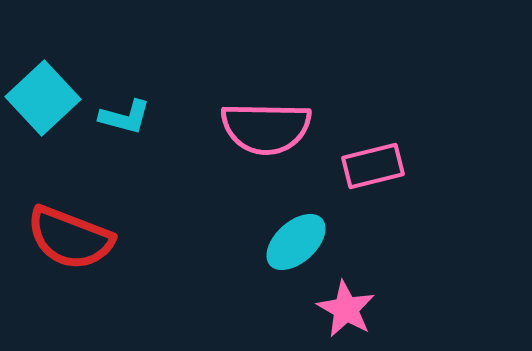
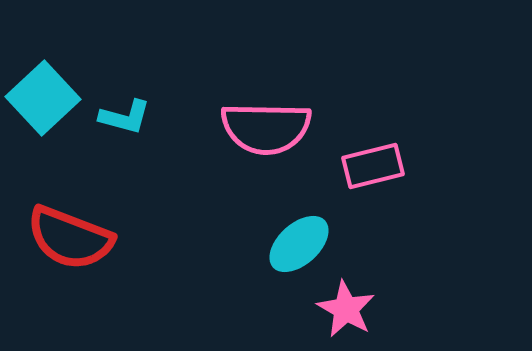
cyan ellipse: moved 3 px right, 2 px down
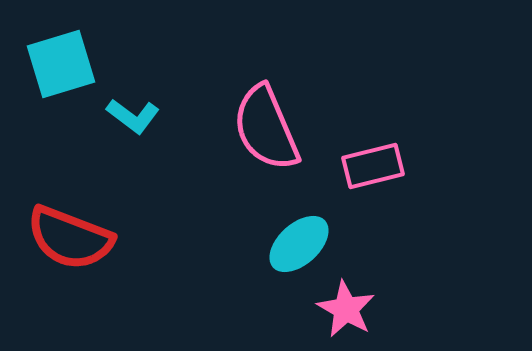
cyan square: moved 18 px right, 34 px up; rotated 26 degrees clockwise
cyan L-shape: moved 8 px right, 1 px up; rotated 22 degrees clockwise
pink semicircle: rotated 66 degrees clockwise
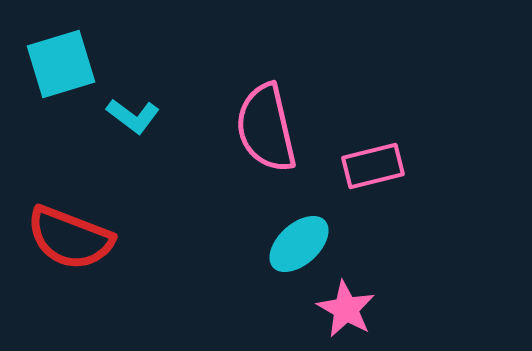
pink semicircle: rotated 10 degrees clockwise
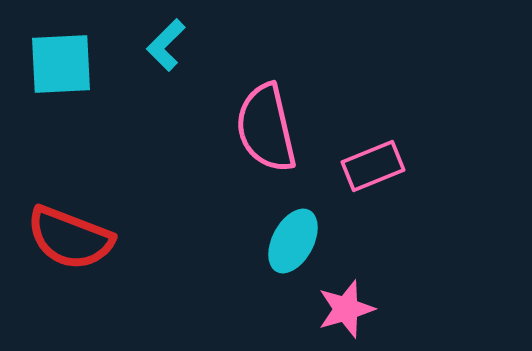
cyan square: rotated 14 degrees clockwise
cyan L-shape: moved 33 px right, 71 px up; rotated 98 degrees clockwise
pink rectangle: rotated 8 degrees counterclockwise
cyan ellipse: moved 6 px left, 3 px up; rotated 20 degrees counterclockwise
pink star: rotated 26 degrees clockwise
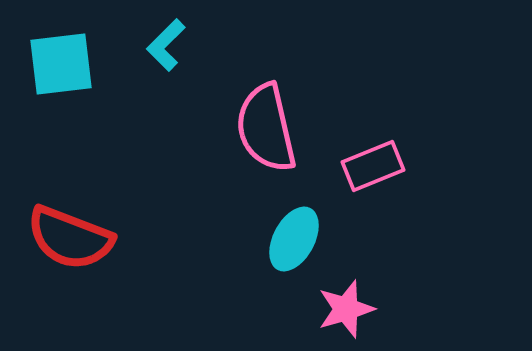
cyan square: rotated 4 degrees counterclockwise
cyan ellipse: moved 1 px right, 2 px up
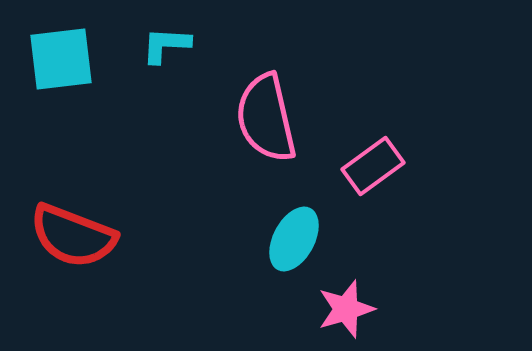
cyan L-shape: rotated 48 degrees clockwise
cyan square: moved 5 px up
pink semicircle: moved 10 px up
pink rectangle: rotated 14 degrees counterclockwise
red semicircle: moved 3 px right, 2 px up
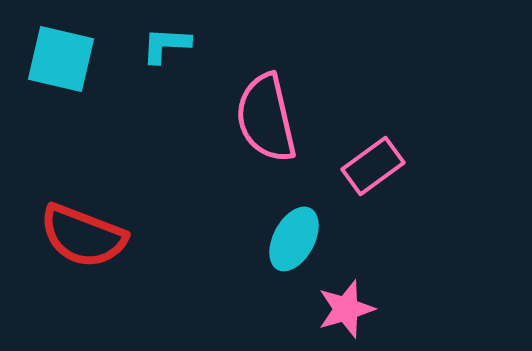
cyan square: rotated 20 degrees clockwise
red semicircle: moved 10 px right
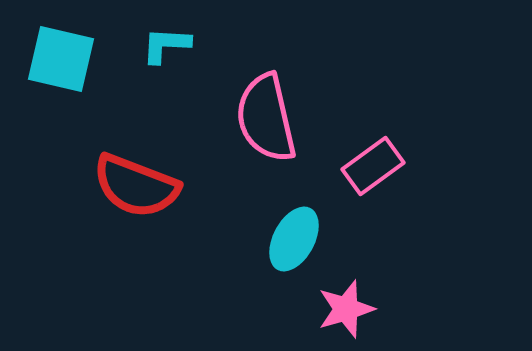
red semicircle: moved 53 px right, 50 px up
